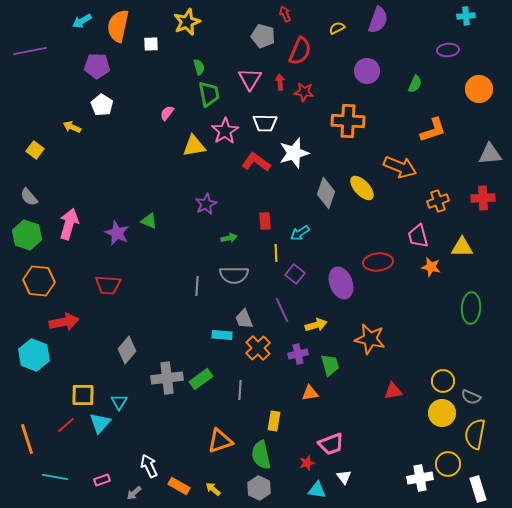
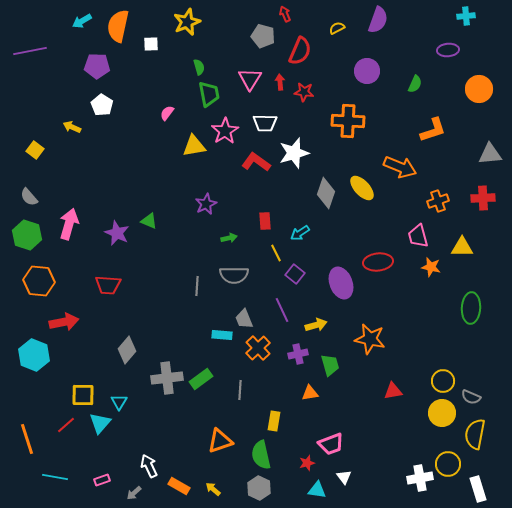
yellow line at (276, 253): rotated 24 degrees counterclockwise
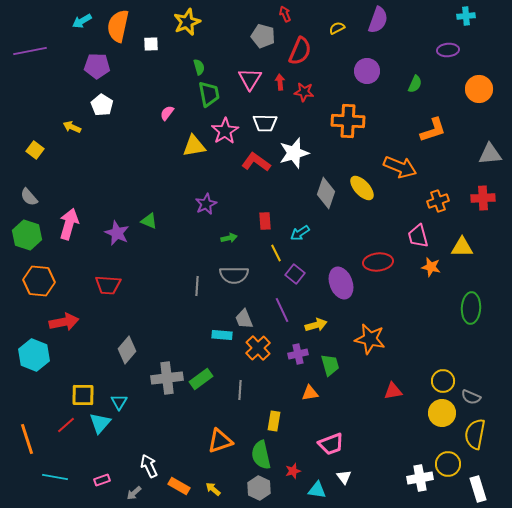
red star at (307, 463): moved 14 px left, 8 px down
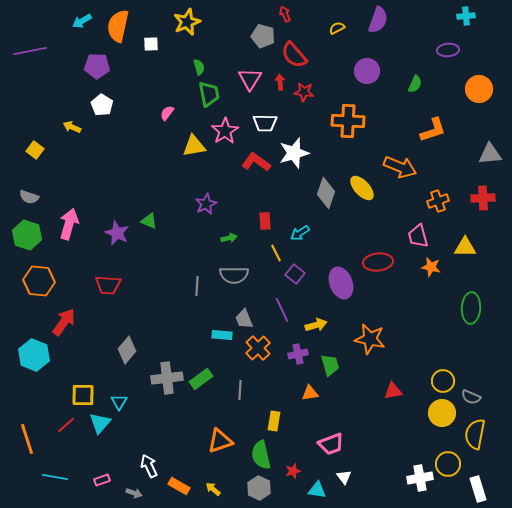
red semicircle at (300, 51): moved 6 px left, 4 px down; rotated 116 degrees clockwise
gray semicircle at (29, 197): rotated 30 degrees counterclockwise
yellow triangle at (462, 247): moved 3 px right
red arrow at (64, 322): rotated 44 degrees counterclockwise
gray arrow at (134, 493): rotated 119 degrees counterclockwise
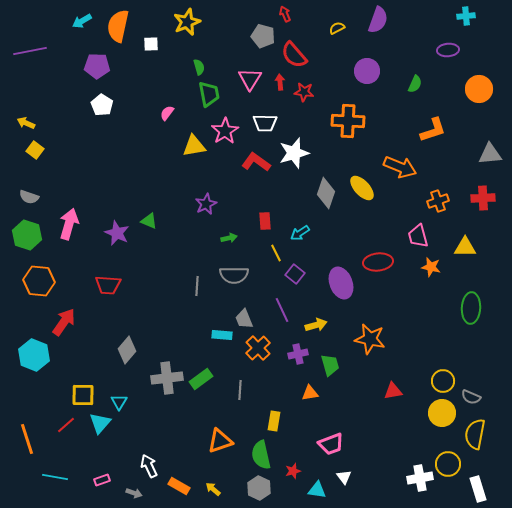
yellow arrow at (72, 127): moved 46 px left, 4 px up
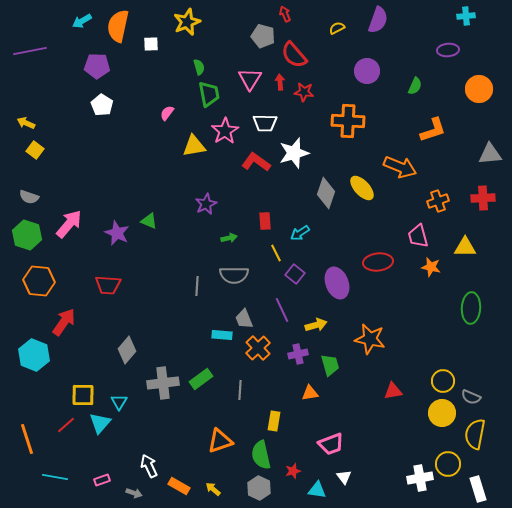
green semicircle at (415, 84): moved 2 px down
pink arrow at (69, 224): rotated 24 degrees clockwise
purple ellipse at (341, 283): moved 4 px left
gray cross at (167, 378): moved 4 px left, 5 px down
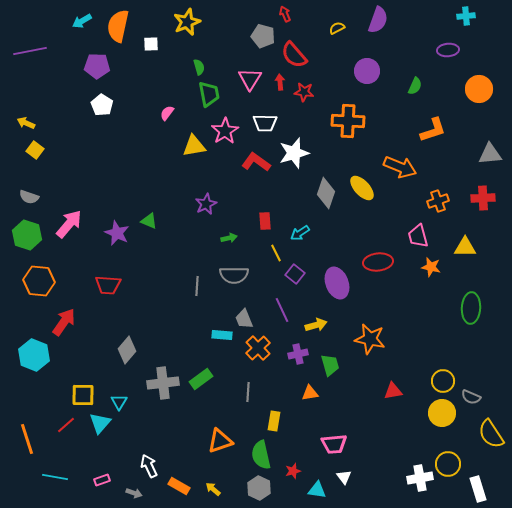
gray line at (240, 390): moved 8 px right, 2 px down
yellow semicircle at (475, 434): moved 16 px right; rotated 44 degrees counterclockwise
pink trapezoid at (331, 444): moved 3 px right; rotated 16 degrees clockwise
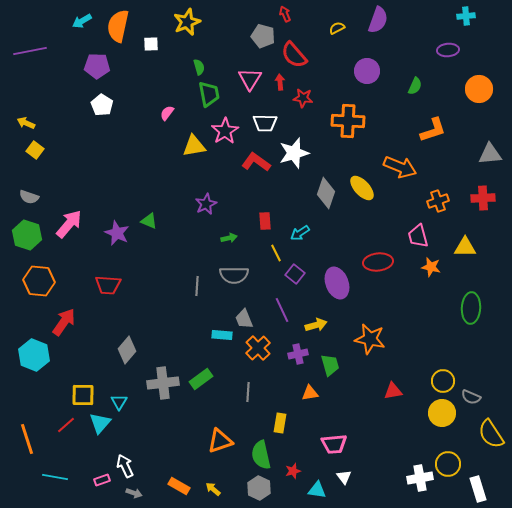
red star at (304, 92): moved 1 px left, 6 px down
yellow rectangle at (274, 421): moved 6 px right, 2 px down
white arrow at (149, 466): moved 24 px left
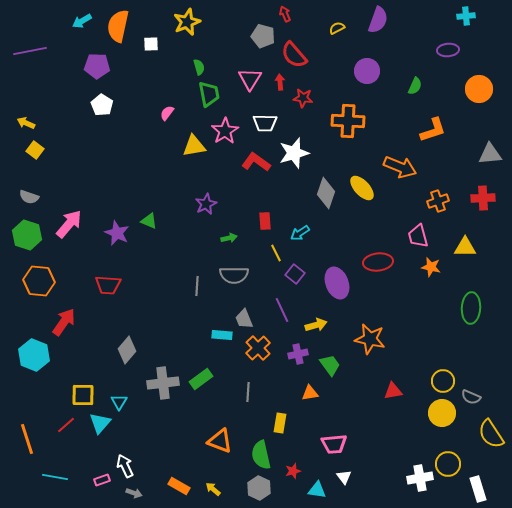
green trapezoid at (330, 365): rotated 20 degrees counterclockwise
orange triangle at (220, 441): rotated 40 degrees clockwise
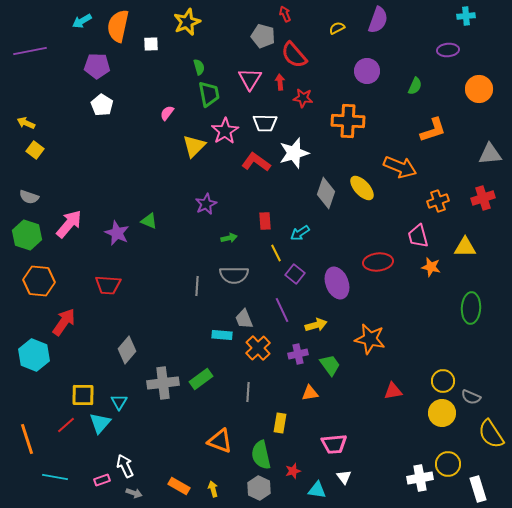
yellow triangle at (194, 146): rotated 35 degrees counterclockwise
red cross at (483, 198): rotated 15 degrees counterclockwise
yellow arrow at (213, 489): rotated 35 degrees clockwise
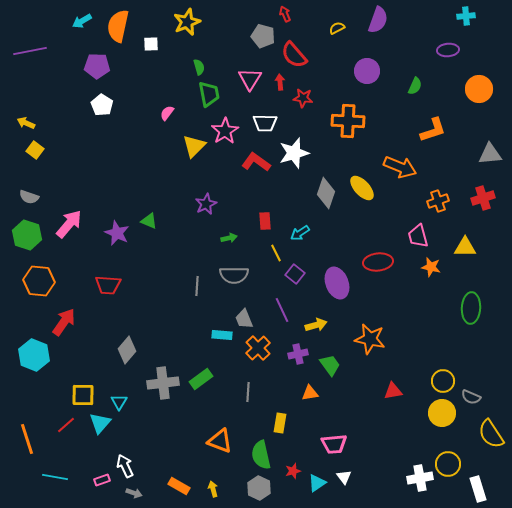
cyan triangle at (317, 490): moved 7 px up; rotated 42 degrees counterclockwise
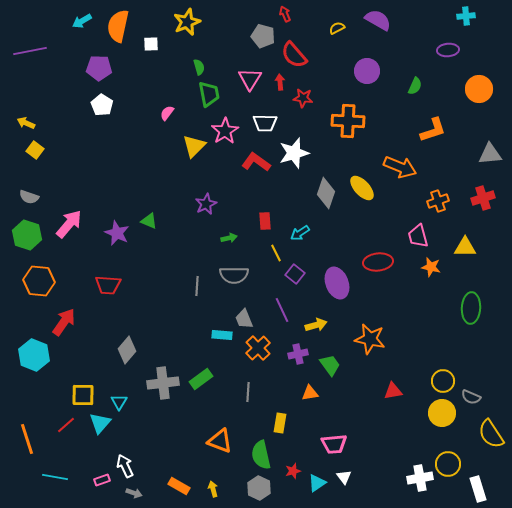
purple semicircle at (378, 20): rotated 80 degrees counterclockwise
purple pentagon at (97, 66): moved 2 px right, 2 px down
